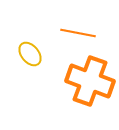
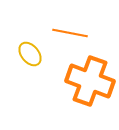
orange line: moved 8 px left
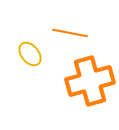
orange cross: rotated 36 degrees counterclockwise
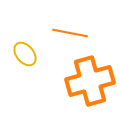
yellow ellipse: moved 5 px left
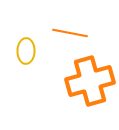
yellow ellipse: moved 1 px right, 3 px up; rotated 40 degrees clockwise
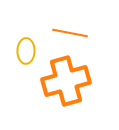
orange cross: moved 24 px left
